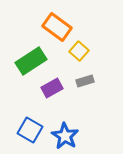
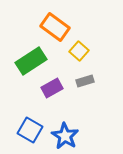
orange rectangle: moved 2 px left
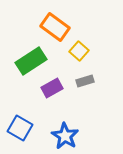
blue square: moved 10 px left, 2 px up
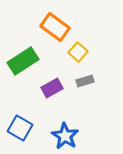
yellow square: moved 1 px left, 1 px down
green rectangle: moved 8 px left
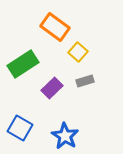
green rectangle: moved 3 px down
purple rectangle: rotated 15 degrees counterclockwise
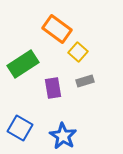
orange rectangle: moved 2 px right, 2 px down
purple rectangle: moved 1 px right; rotated 55 degrees counterclockwise
blue star: moved 2 px left
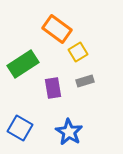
yellow square: rotated 18 degrees clockwise
blue star: moved 6 px right, 4 px up
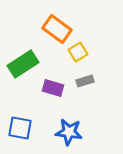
purple rectangle: rotated 65 degrees counterclockwise
blue square: rotated 20 degrees counterclockwise
blue star: rotated 24 degrees counterclockwise
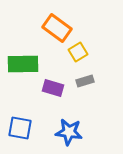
orange rectangle: moved 1 px up
green rectangle: rotated 32 degrees clockwise
